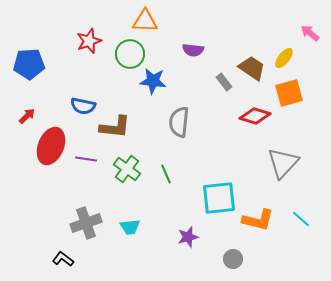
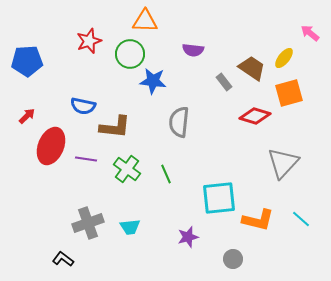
blue pentagon: moved 2 px left, 3 px up
gray cross: moved 2 px right
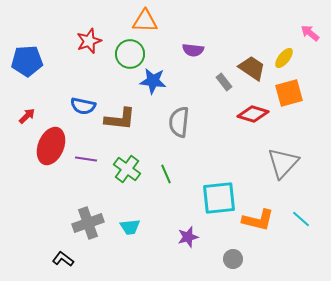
red diamond: moved 2 px left, 2 px up
brown L-shape: moved 5 px right, 8 px up
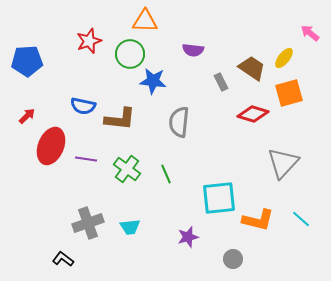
gray rectangle: moved 3 px left; rotated 12 degrees clockwise
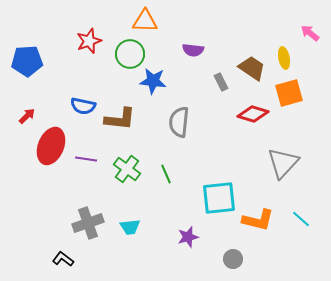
yellow ellipse: rotated 50 degrees counterclockwise
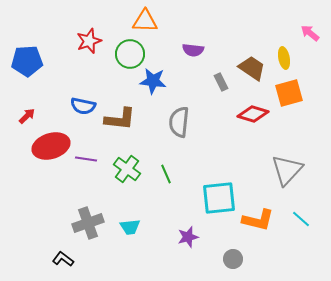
red ellipse: rotated 51 degrees clockwise
gray triangle: moved 4 px right, 7 px down
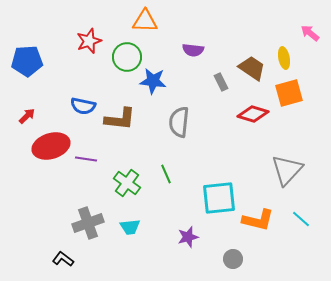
green circle: moved 3 px left, 3 px down
green cross: moved 14 px down
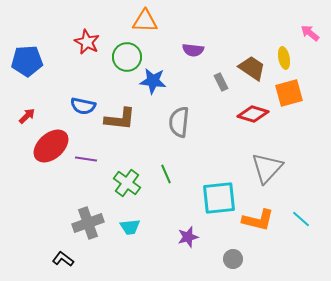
red star: moved 2 px left, 1 px down; rotated 25 degrees counterclockwise
red ellipse: rotated 24 degrees counterclockwise
gray triangle: moved 20 px left, 2 px up
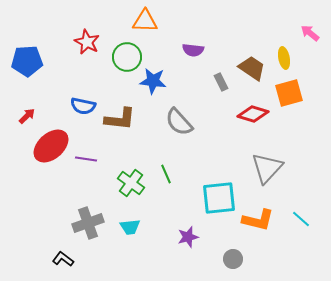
gray semicircle: rotated 48 degrees counterclockwise
green cross: moved 4 px right
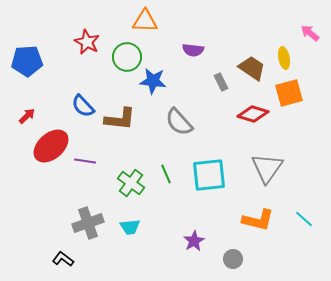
blue semicircle: rotated 35 degrees clockwise
purple line: moved 1 px left, 2 px down
gray triangle: rotated 8 degrees counterclockwise
cyan square: moved 10 px left, 23 px up
cyan line: moved 3 px right
purple star: moved 6 px right, 4 px down; rotated 15 degrees counterclockwise
